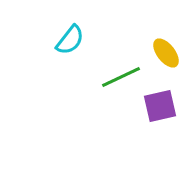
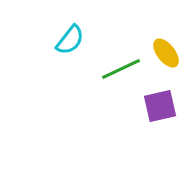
green line: moved 8 px up
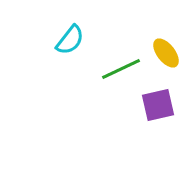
purple square: moved 2 px left, 1 px up
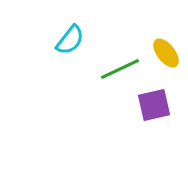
green line: moved 1 px left
purple square: moved 4 px left
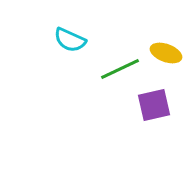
cyan semicircle: rotated 76 degrees clockwise
yellow ellipse: rotated 32 degrees counterclockwise
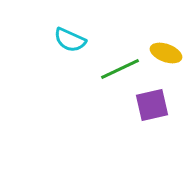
purple square: moved 2 px left
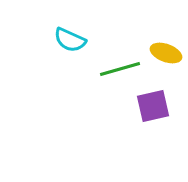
green line: rotated 9 degrees clockwise
purple square: moved 1 px right, 1 px down
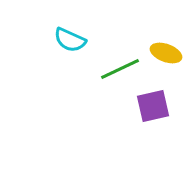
green line: rotated 9 degrees counterclockwise
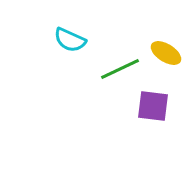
yellow ellipse: rotated 12 degrees clockwise
purple square: rotated 20 degrees clockwise
